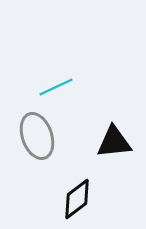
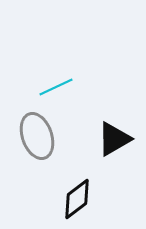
black triangle: moved 3 px up; rotated 24 degrees counterclockwise
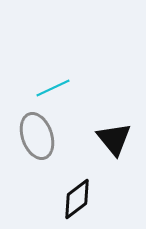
cyan line: moved 3 px left, 1 px down
black triangle: rotated 39 degrees counterclockwise
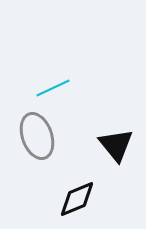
black triangle: moved 2 px right, 6 px down
black diamond: rotated 15 degrees clockwise
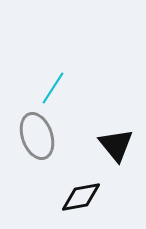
cyan line: rotated 32 degrees counterclockwise
black diamond: moved 4 px right, 2 px up; rotated 12 degrees clockwise
